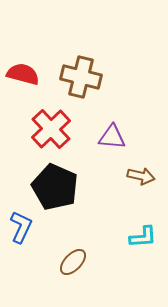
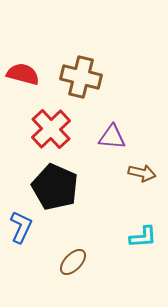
brown arrow: moved 1 px right, 3 px up
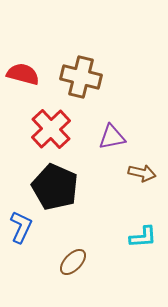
purple triangle: rotated 16 degrees counterclockwise
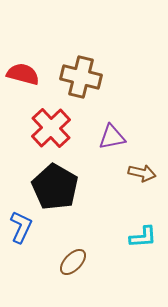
red cross: moved 1 px up
black pentagon: rotated 6 degrees clockwise
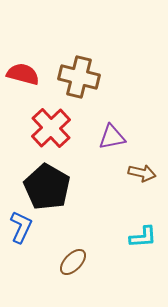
brown cross: moved 2 px left
black pentagon: moved 8 px left
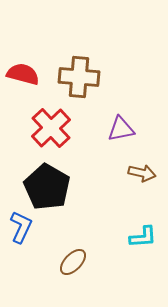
brown cross: rotated 9 degrees counterclockwise
purple triangle: moved 9 px right, 8 px up
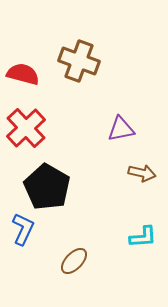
brown cross: moved 16 px up; rotated 15 degrees clockwise
red cross: moved 25 px left
blue L-shape: moved 2 px right, 2 px down
brown ellipse: moved 1 px right, 1 px up
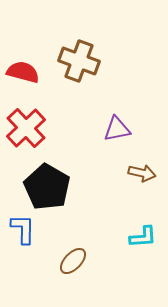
red semicircle: moved 2 px up
purple triangle: moved 4 px left
blue L-shape: rotated 24 degrees counterclockwise
brown ellipse: moved 1 px left
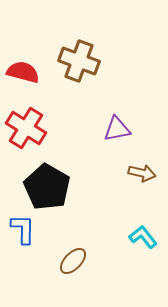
red cross: rotated 15 degrees counterclockwise
cyan L-shape: rotated 124 degrees counterclockwise
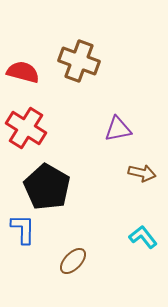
purple triangle: moved 1 px right
